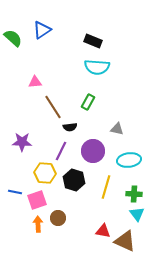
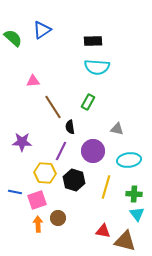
black rectangle: rotated 24 degrees counterclockwise
pink triangle: moved 2 px left, 1 px up
black semicircle: rotated 88 degrees clockwise
brown triangle: rotated 10 degrees counterclockwise
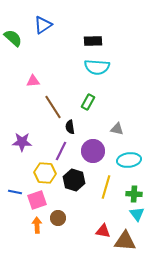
blue triangle: moved 1 px right, 5 px up
orange arrow: moved 1 px left, 1 px down
brown triangle: rotated 10 degrees counterclockwise
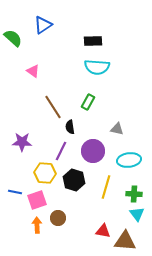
pink triangle: moved 10 px up; rotated 40 degrees clockwise
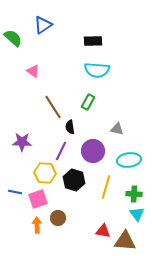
cyan semicircle: moved 3 px down
pink square: moved 1 px right, 1 px up
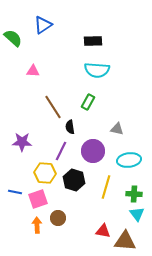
pink triangle: rotated 32 degrees counterclockwise
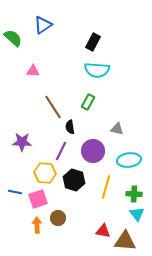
black rectangle: moved 1 px down; rotated 60 degrees counterclockwise
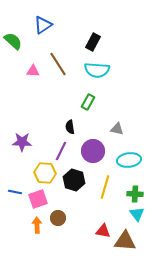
green semicircle: moved 3 px down
brown line: moved 5 px right, 43 px up
yellow line: moved 1 px left
green cross: moved 1 px right
